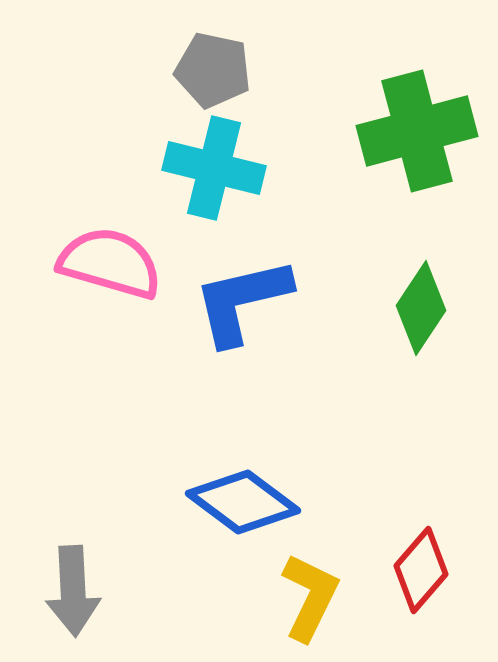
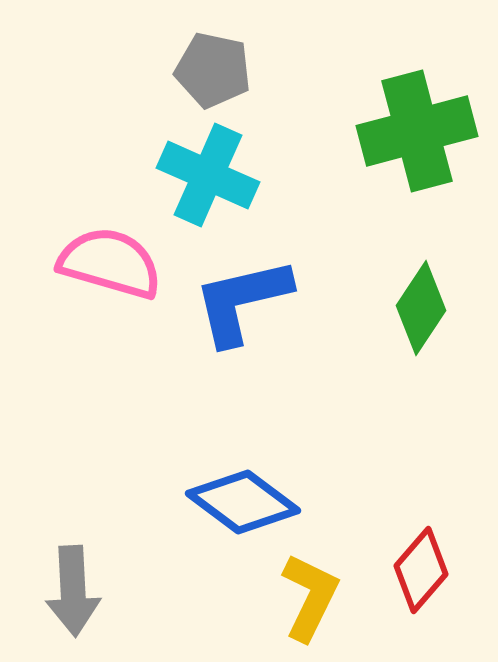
cyan cross: moved 6 px left, 7 px down; rotated 10 degrees clockwise
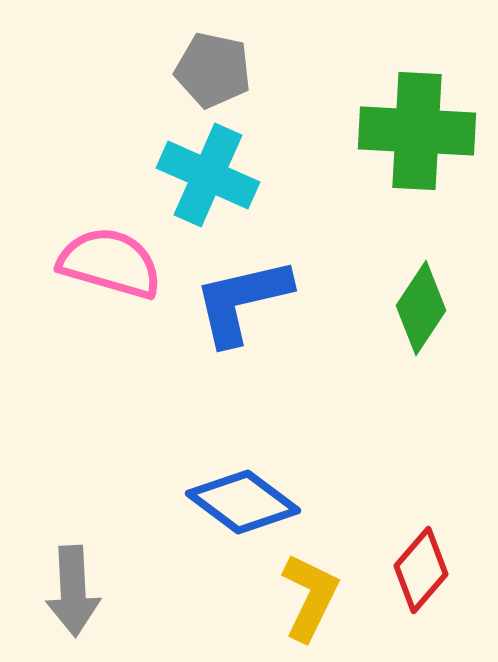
green cross: rotated 18 degrees clockwise
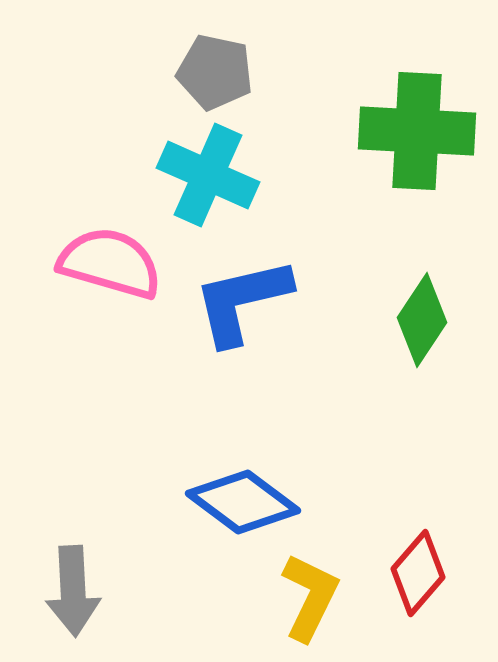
gray pentagon: moved 2 px right, 2 px down
green diamond: moved 1 px right, 12 px down
red diamond: moved 3 px left, 3 px down
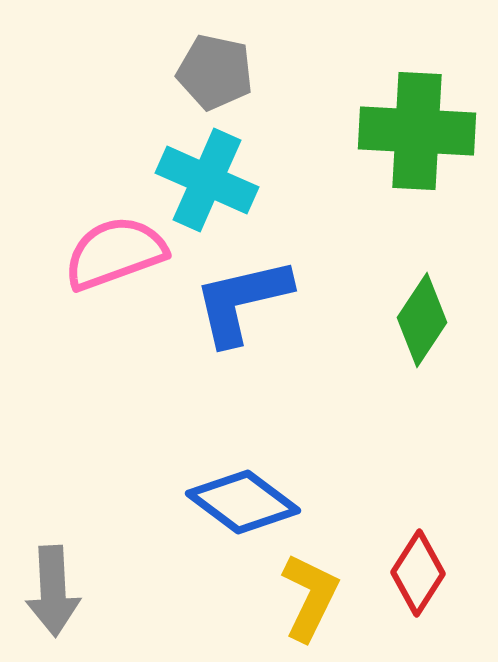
cyan cross: moved 1 px left, 5 px down
pink semicircle: moved 5 px right, 10 px up; rotated 36 degrees counterclockwise
red diamond: rotated 8 degrees counterclockwise
gray arrow: moved 20 px left
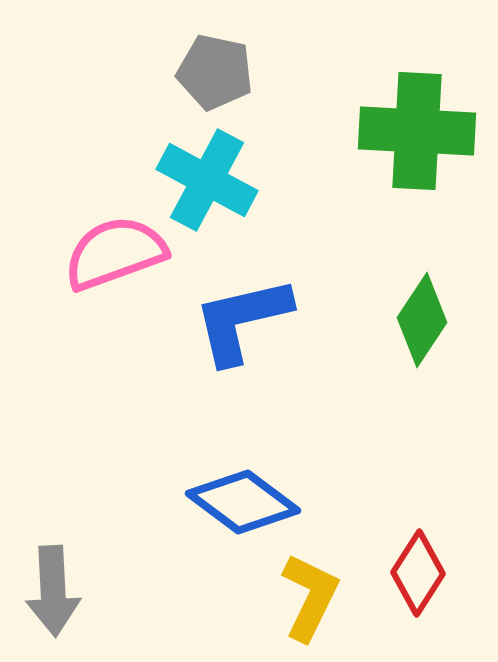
cyan cross: rotated 4 degrees clockwise
blue L-shape: moved 19 px down
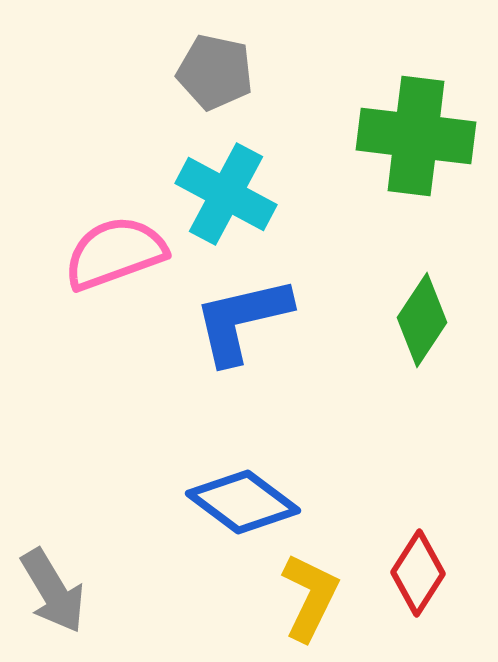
green cross: moved 1 px left, 5 px down; rotated 4 degrees clockwise
cyan cross: moved 19 px right, 14 px down
gray arrow: rotated 28 degrees counterclockwise
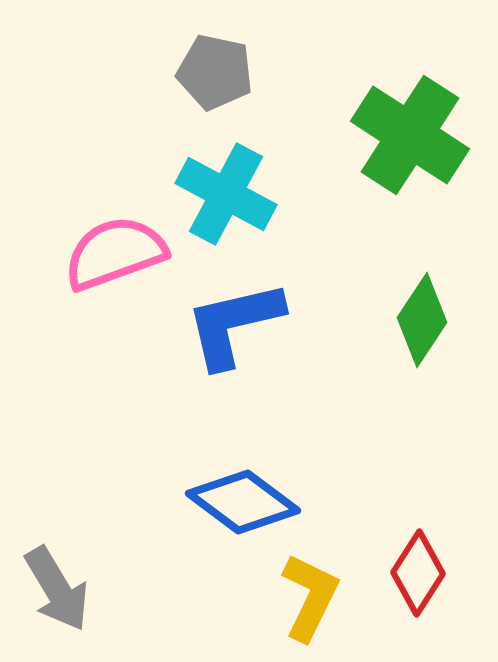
green cross: moved 6 px left, 1 px up; rotated 26 degrees clockwise
blue L-shape: moved 8 px left, 4 px down
gray arrow: moved 4 px right, 2 px up
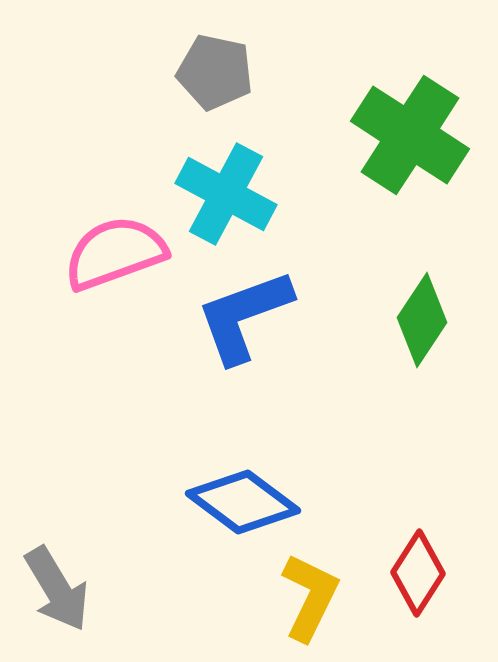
blue L-shape: moved 10 px right, 8 px up; rotated 7 degrees counterclockwise
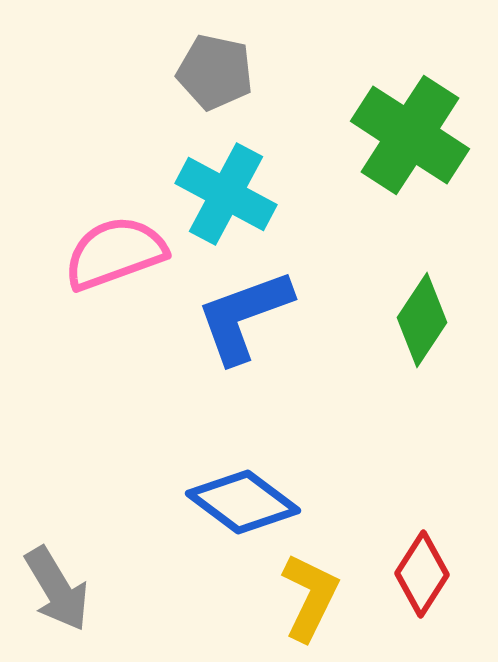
red diamond: moved 4 px right, 1 px down
